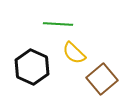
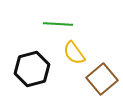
yellow semicircle: rotated 10 degrees clockwise
black hexagon: moved 2 px down; rotated 20 degrees clockwise
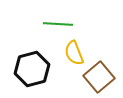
yellow semicircle: rotated 15 degrees clockwise
brown square: moved 3 px left, 2 px up
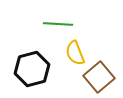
yellow semicircle: moved 1 px right
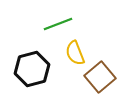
green line: rotated 24 degrees counterclockwise
brown square: moved 1 px right
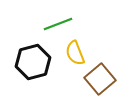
black hexagon: moved 1 px right, 7 px up
brown square: moved 2 px down
